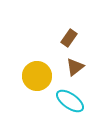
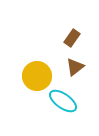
brown rectangle: moved 3 px right
cyan ellipse: moved 7 px left
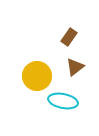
brown rectangle: moved 3 px left, 1 px up
cyan ellipse: rotated 24 degrees counterclockwise
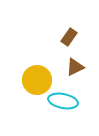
brown triangle: rotated 12 degrees clockwise
yellow circle: moved 4 px down
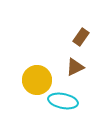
brown rectangle: moved 12 px right
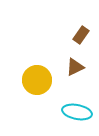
brown rectangle: moved 2 px up
cyan ellipse: moved 14 px right, 11 px down
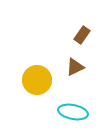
brown rectangle: moved 1 px right
cyan ellipse: moved 4 px left
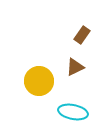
yellow circle: moved 2 px right, 1 px down
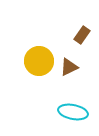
brown triangle: moved 6 px left
yellow circle: moved 20 px up
